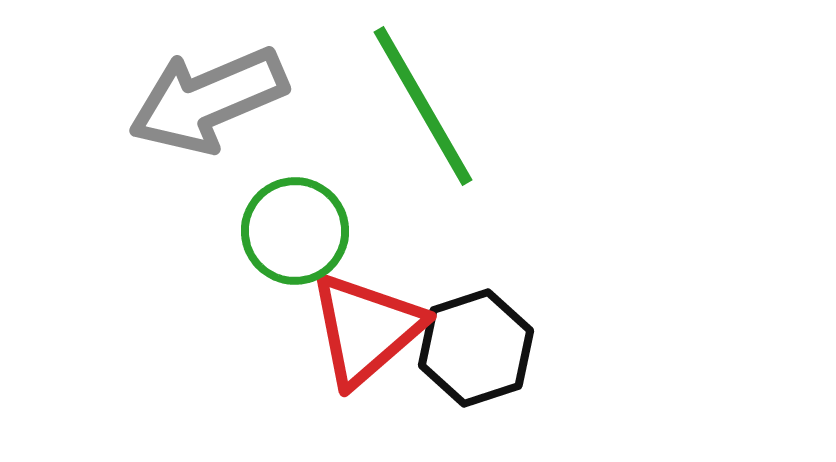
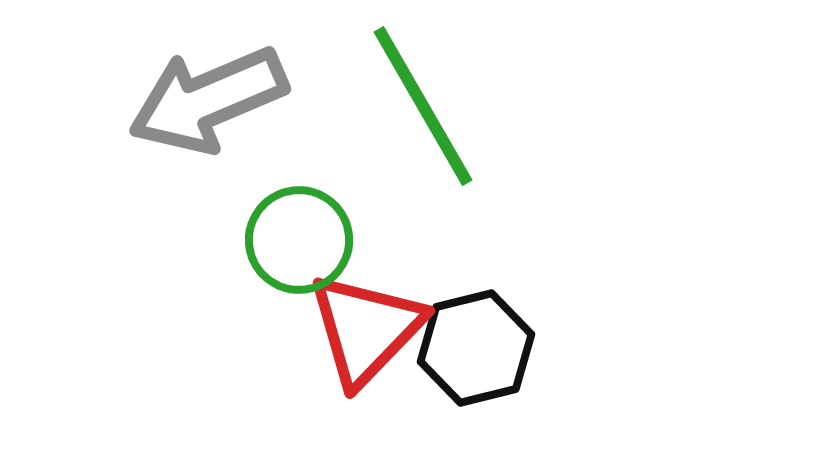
green circle: moved 4 px right, 9 px down
red triangle: rotated 5 degrees counterclockwise
black hexagon: rotated 4 degrees clockwise
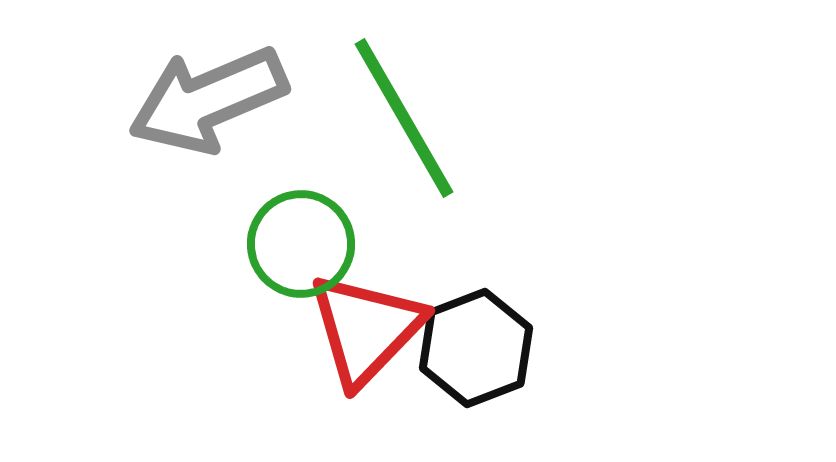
green line: moved 19 px left, 12 px down
green circle: moved 2 px right, 4 px down
black hexagon: rotated 7 degrees counterclockwise
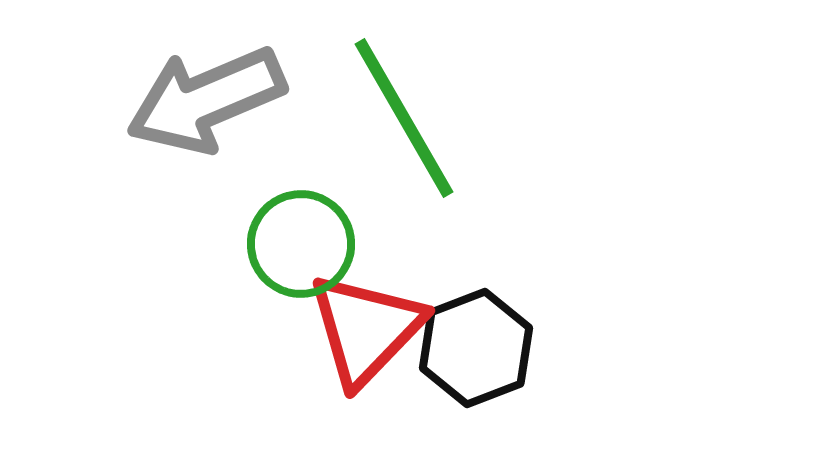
gray arrow: moved 2 px left
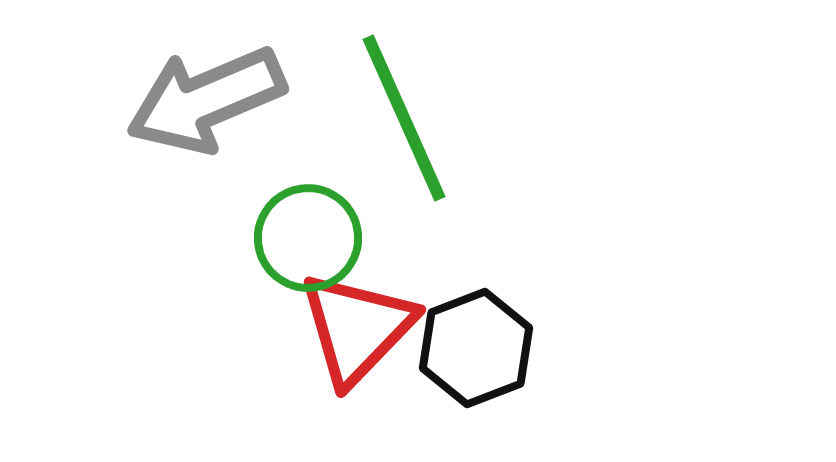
green line: rotated 6 degrees clockwise
green circle: moved 7 px right, 6 px up
red triangle: moved 9 px left, 1 px up
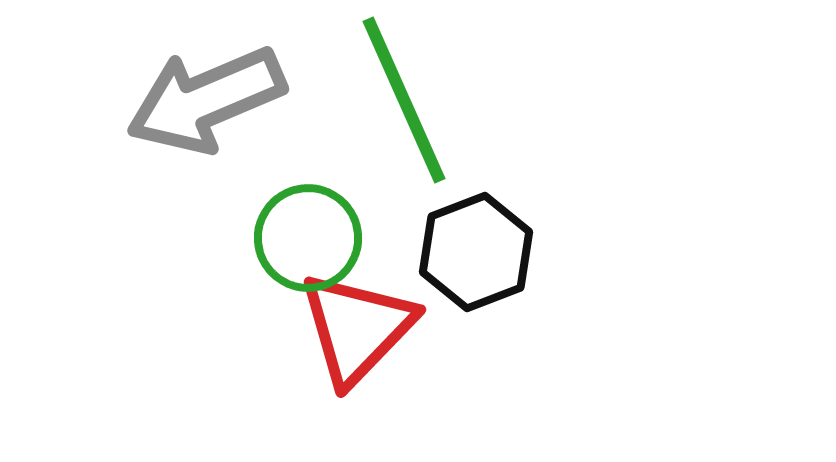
green line: moved 18 px up
black hexagon: moved 96 px up
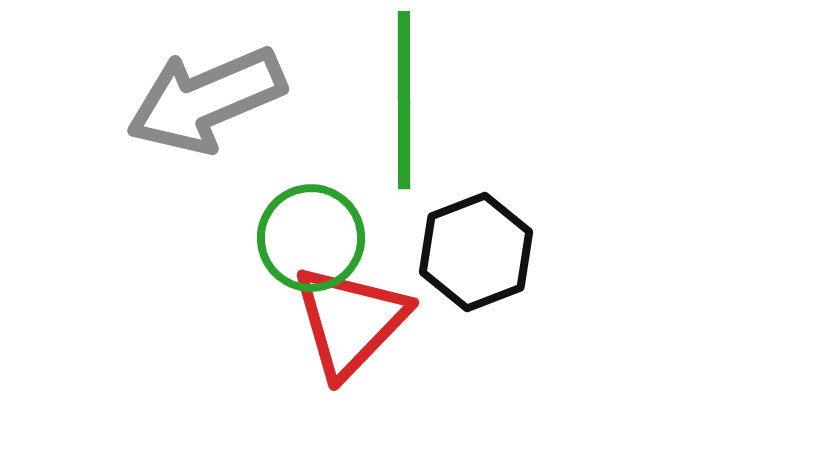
green line: rotated 24 degrees clockwise
green circle: moved 3 px right
red triangle: moved 7 px left, 7 px up
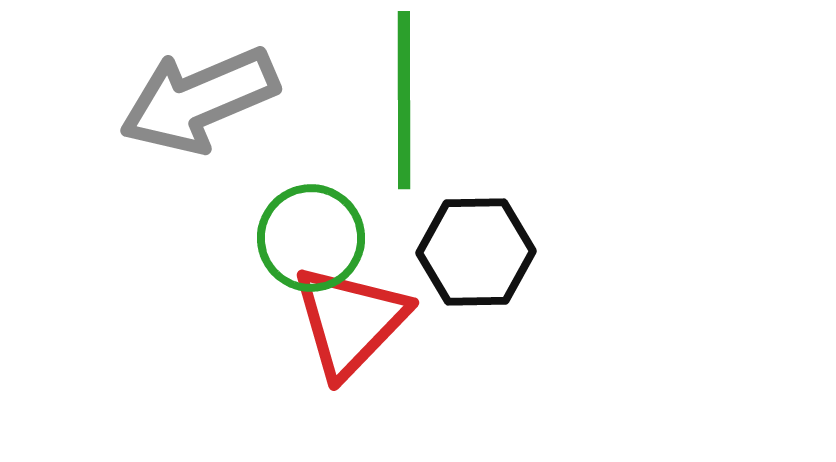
gray arrow: moved 7 px left
black hexagon: rotated 20 degrees clockwise
